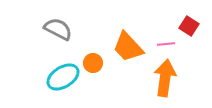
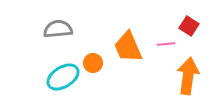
gray semicircle: rotated 32 degrees counterclockwise
orange trapezoid: rotated 20 degrees clockwise
orange arrow: moved 23 px right, 2 px up
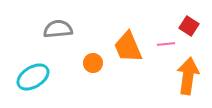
cyan ellipse: moved 30 px left
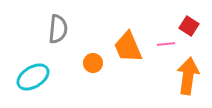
gray semicircle: rotated 100 degrees clockwise
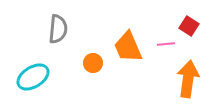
orange arrow: moved 3 px down
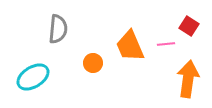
orange trapezoid: moved 2 px right, 1 px up
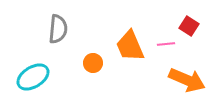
orange arrow: moved 1 px left, 1 px down; rotated 105 degrees clockwise
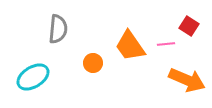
orange trapezoid: rotated 12 degrees counterclockwise
